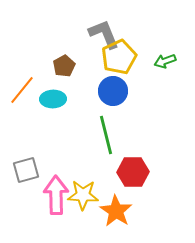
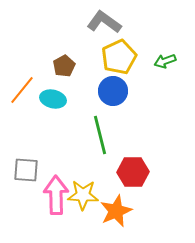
gray L-shape: moved 12 px up; rotated 32 degrees counterclockwise
cyan ellipse: rotated 15 degrees clockwise
green line: moved 6 px left
gray square: rotated 20 degrees clockwise
orange star: rotated 16 degrees clockwise
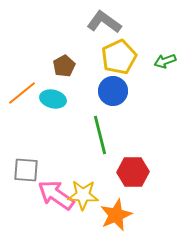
orange line: moved 3 px down; rotated 12 degrees clockwise
pink arrow: rotated 54 degrees counterclockwise
orange star: moved 4 px down
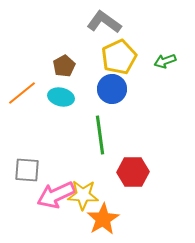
blue circle: moved 1 px left, 2 px up
cyan ellipse: moved 8 px right, 2 px up
green line: rotated 6 degrees clockwise
gray square: moved 1 px right
pink arrow: rotated 60 degrees counterclockwise
orange star: moved 13 px left, 4 px down; rotated 8 degrees counterclockwise
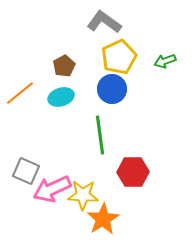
orange line: moved 2 px left
cyan ellipse: rotated 30 degrees counterclockwise
gray square: moved 1 px left, 1 px down; rotated 20 degrees clockwise
pink arrow: moved 4 px left, 6 px up
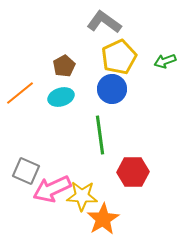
yellow star: moved 1 px left, 1 px down
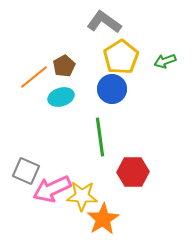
yellow pentagon: moved 2 px right; rotated 8 degrees counterclockwise
orange line: moved 14 px right, 16 px up
green line: moved 2 px down
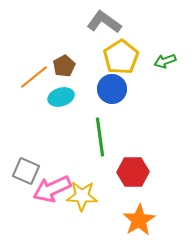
orange star: moved 36 px right, 1 px down
